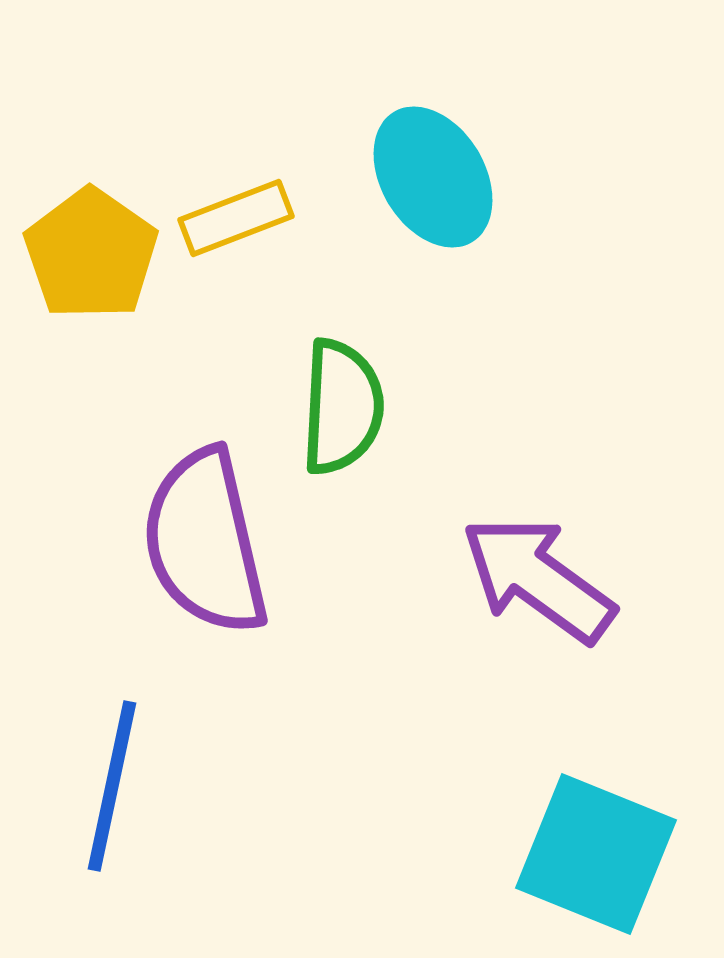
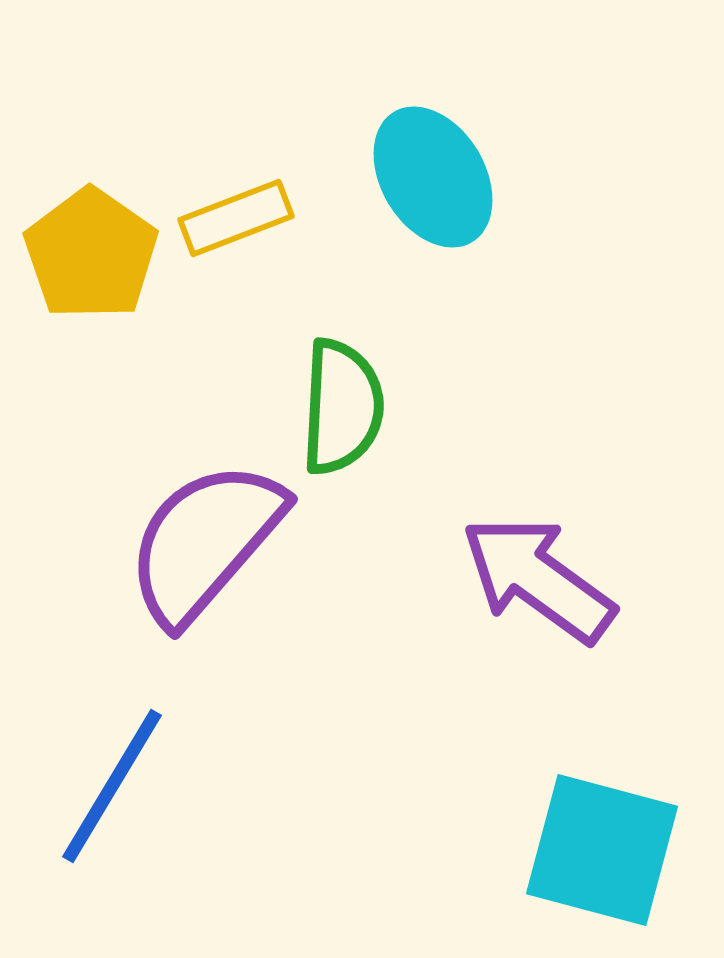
purple semicircle: rotated 54 degrees clockwise
blue line: rotated 19 degrees clockwise
cyan square: moved 6 px right, 4 px up; rotated 7 degrees counterclockwise
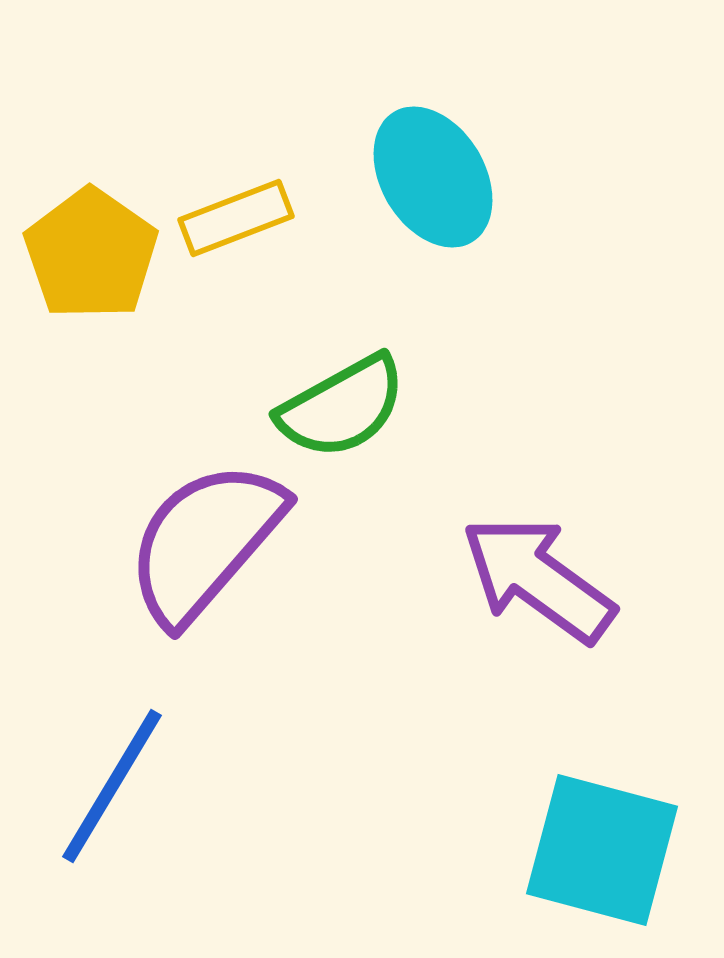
green semicircle: rotated 58 degrees clockwise
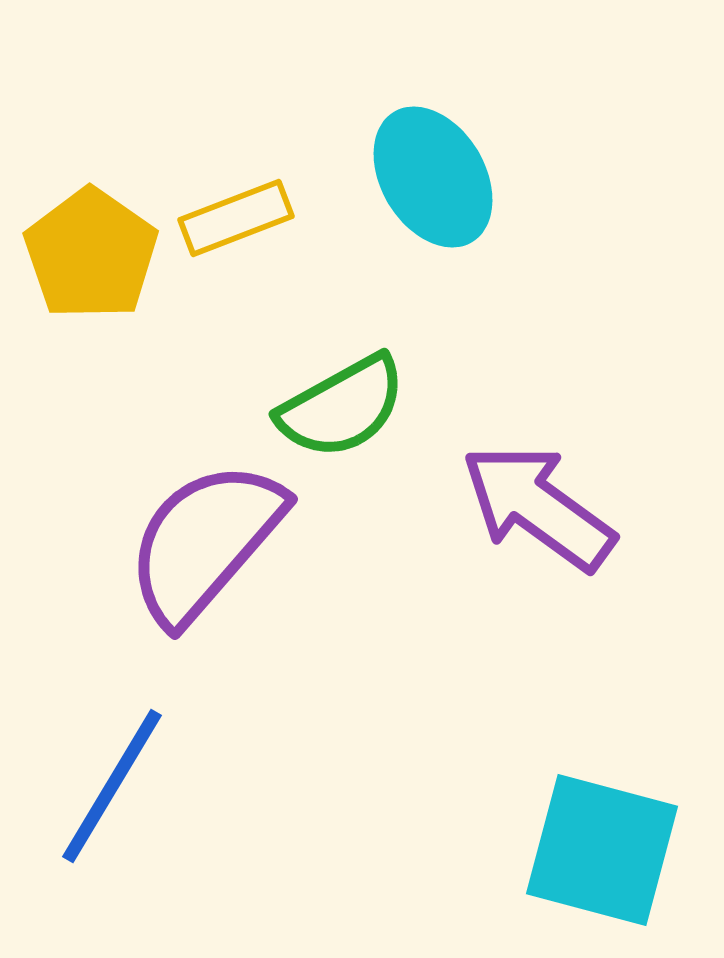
purple arrow: moved 72 px up
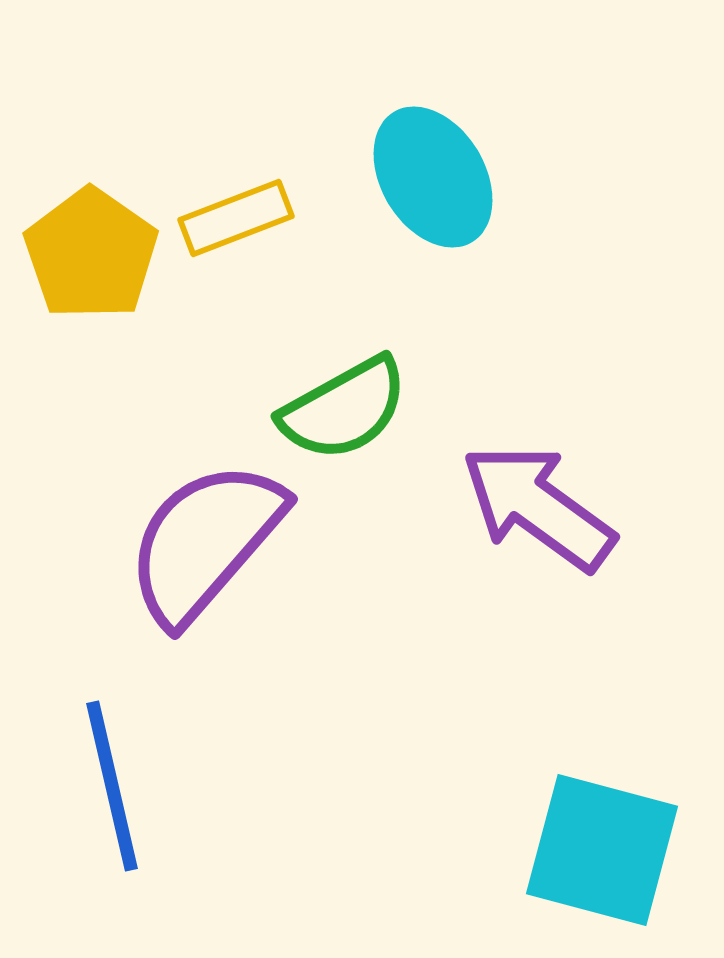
green semicircle: moved 2 px right, 2 px down
blue line: rotated 44 degrees counterclockwise
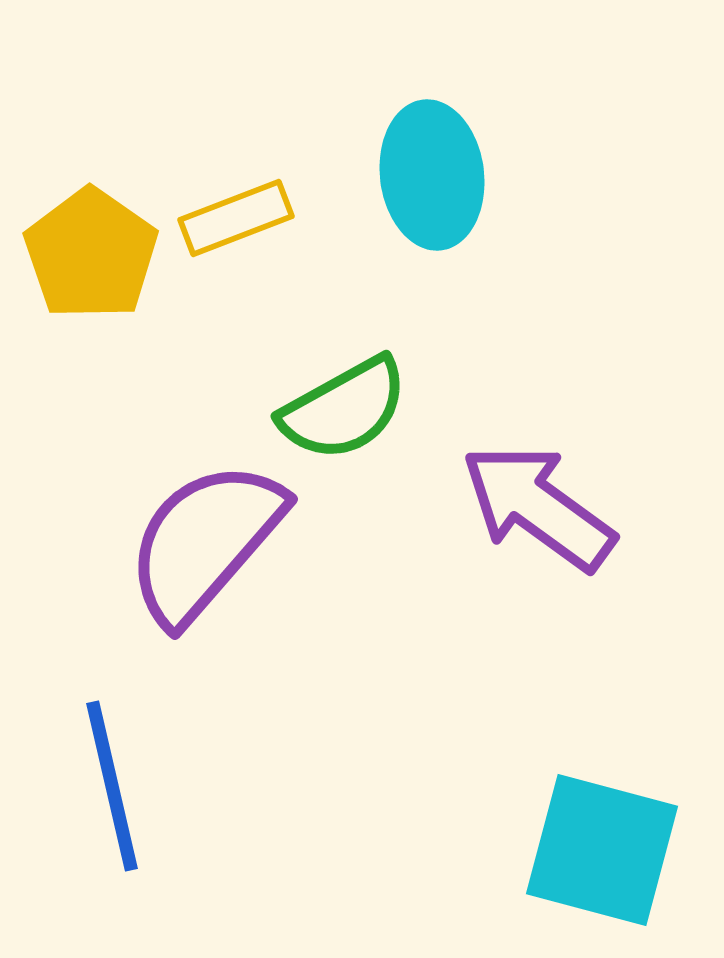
cyan ellipse: moved 1 px left, 2 px up; rotated 24 degrees clockwise
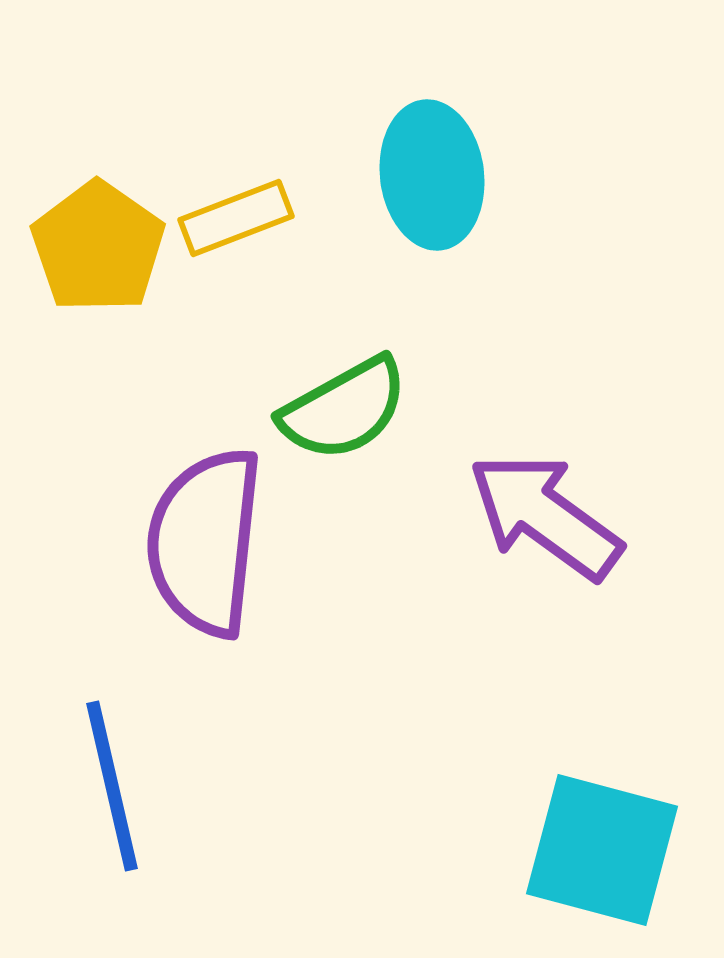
yellow pentagon: moved 7 px right, 7 px up
purple arrow: moved 7 px right, 9 px down
purple semicircle: rotated 35 degrees counterclockwise
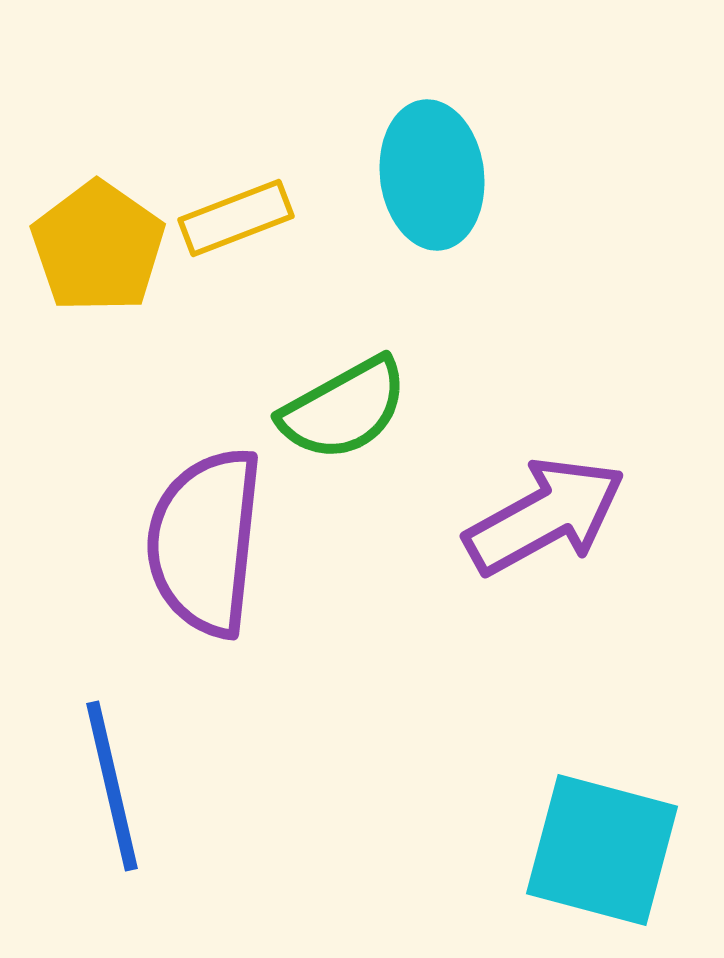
purple arrow: rotated 115 degrees clockwise
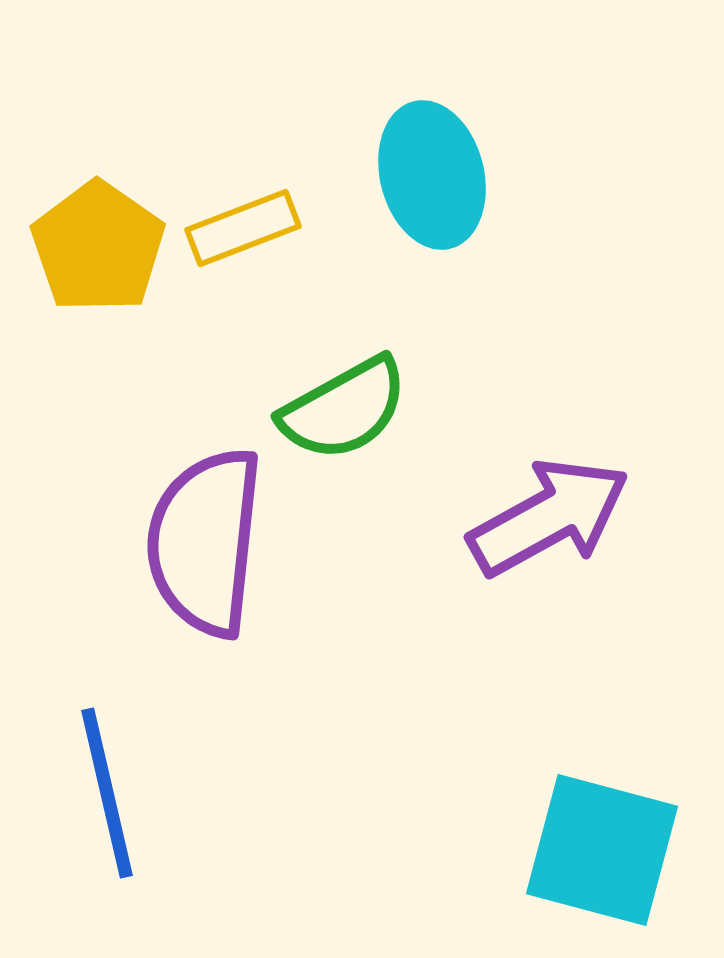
cyan ellipse: rotated 7 degrees counterclockwise
yellow rectangle: moved 7 px right, 10 px down
purple arrow: moved 4 px right, 1 px down
blue line: moved 5 px left, 7 px down
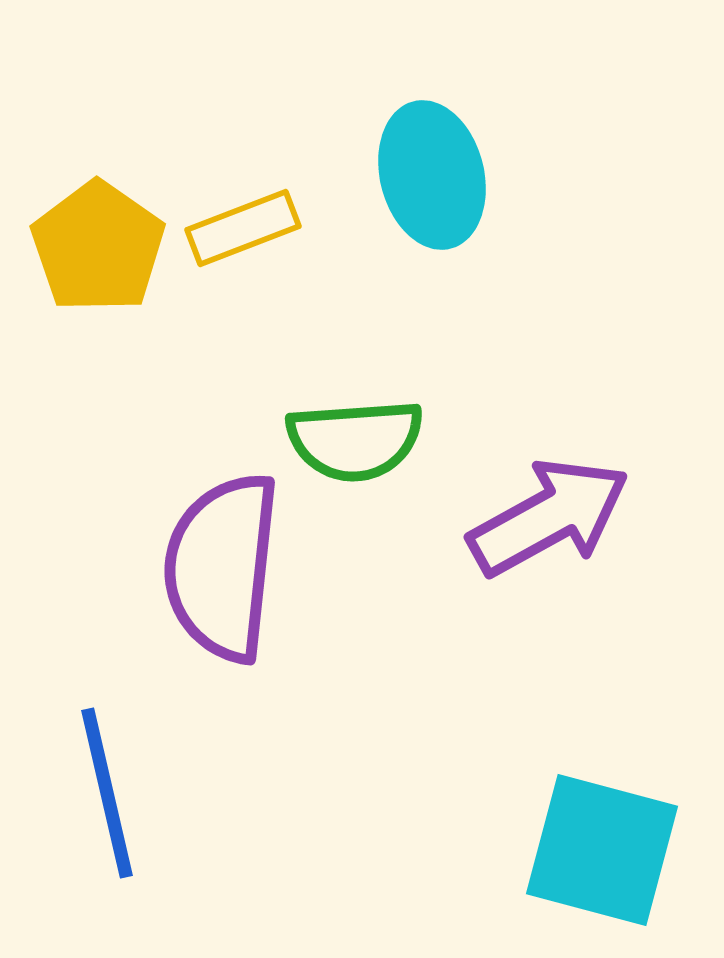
green semicircle: moved 11 px right, 31 px down; rotated 25 degrees clockwise
purple semicircle: moved 17 px right, 25 px down
